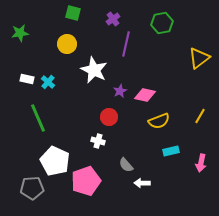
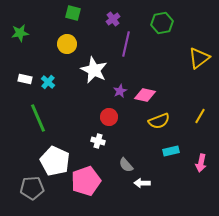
white rectangle: moved 2 px left
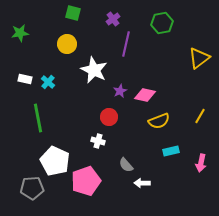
green line: rotated 12 degrees clockwise
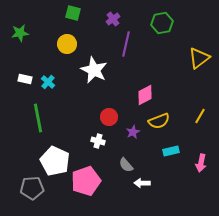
purple star: moved 13 px right, 41 px down
pink diamond: rotated 40 degrees counterclockwise
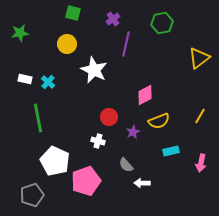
gray pentagon: moved 7 px down; rotated 15 degrees counterclockwise
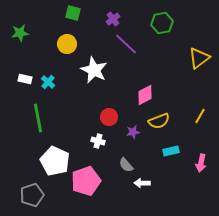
purple line: rotated 60 degrees counterclockwise
purple star: rotated 16 degrees clockwise
